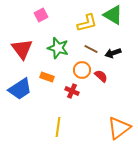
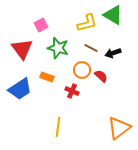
pink square: moved 10 px down
brown line: moved 1 px up
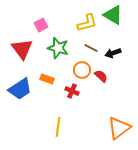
orange rectangle: moved 2 px down
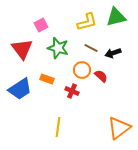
green triangle: moved 3 px right, 2 px down; rotated 45 degrees counterclockwise
yellow L-shape: moved 1 px up
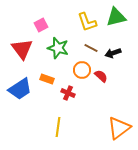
yellow L-shape: rotated 85 degrees clockwise
red cross: moved 4 px left, 2 px down
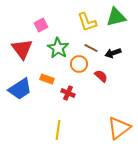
green star: rotated 15 degrees clockwise
orange circle: moved 3 px left, 6 px up
yellow line: moved 3 px down
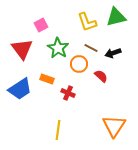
orange triangle: moved 5 px left, 2 px up; rotated 20 degrees counterclockwise
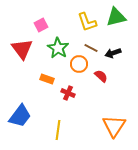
blue trapezoid: moved 27 px down; rotated 20 degrees counterclockwise
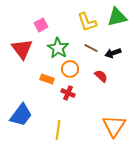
green triangle: moved 1 px right
orange circle: moved 9 px left, 5 px down
blue trapezoid: moved 1 px right, 1 px up
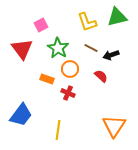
black arrow: moved 2 px left, 2 px down
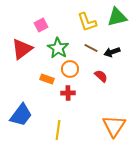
red triangle: rotated 30 degrees clockwise
black arrow: moved 1 px right, 3 px up
red cross: rotated 24 degrees counterclockwise
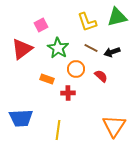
orange circle: moved 6 px right
blue trapezoid: moved 3 px down; rotated 50 degrees clockwise
